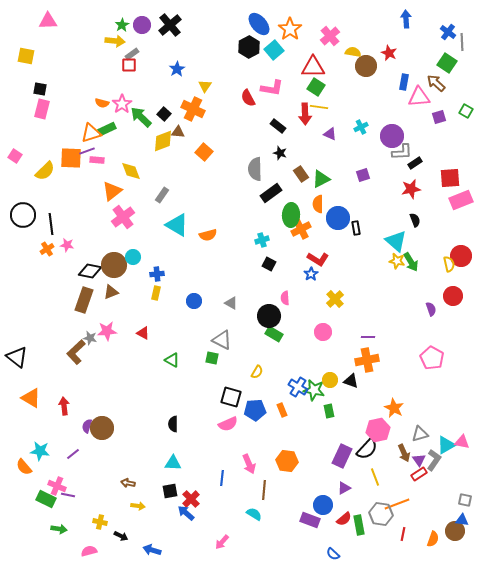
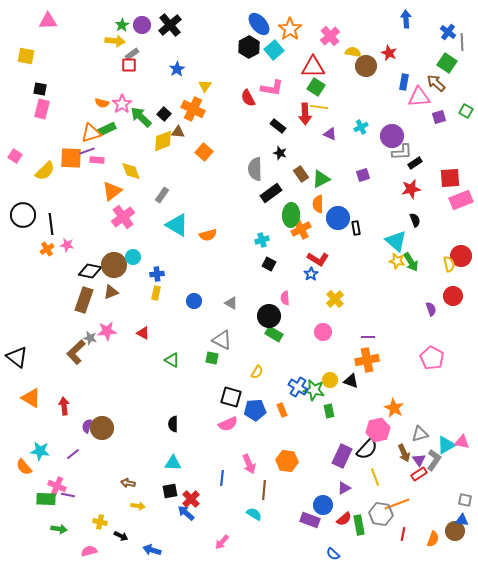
green rectangle at (46, 499): rotated 24 degrees counterclockwise
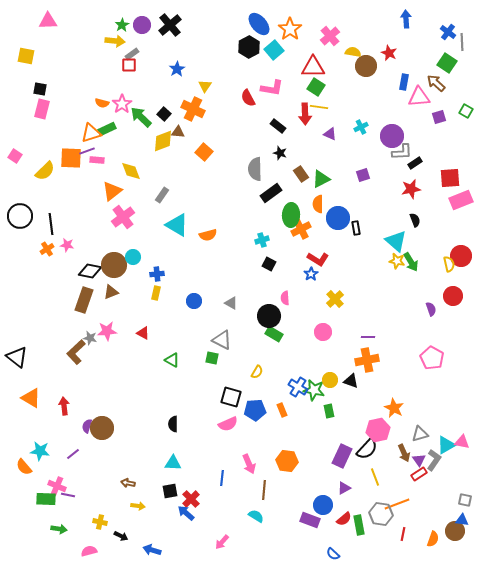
black circle at (23, 215): moved 3 px left, 1 px down
cyan semicircle at (254, 514): moved 2 px right, 2 px down
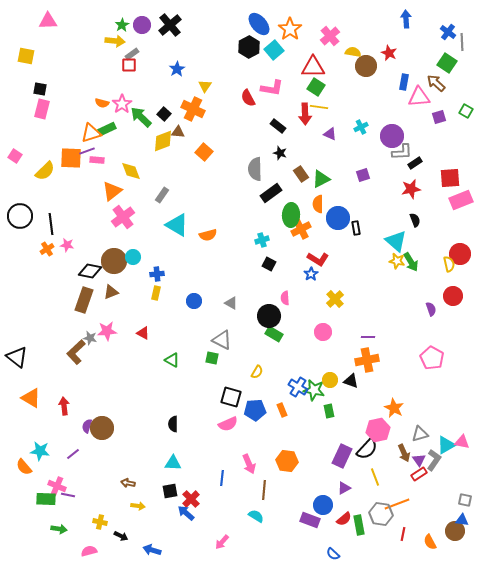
red circle at (461, 256): moved 1 px left, 2 px up
brown circle at (114, 265): moved 4 px up
orange semicircle at (433, 539): moved 3 px left, 3 px down; rotated 133 degrees clockwise
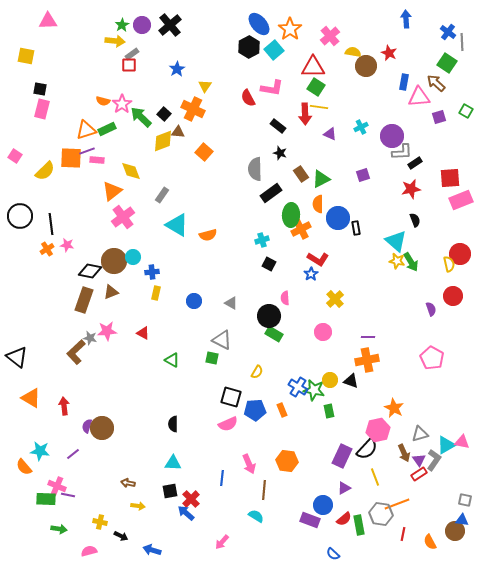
orange semicircle at (102, 103): moved 1 px right, 2 px up
orange triangle at (91, 133): moved 5 px left, 3 px up
blue cross at (157, 274): moved 5 px left, 2 px up
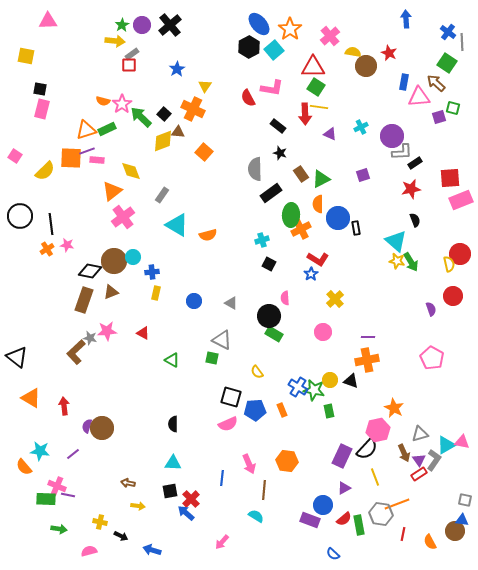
green square at (466, 111): moved 13 px left, 3 px up; rotated 16 degrees counterclockwise
yellow semicircle at (257, 372): rotated 112 degrees clockwise
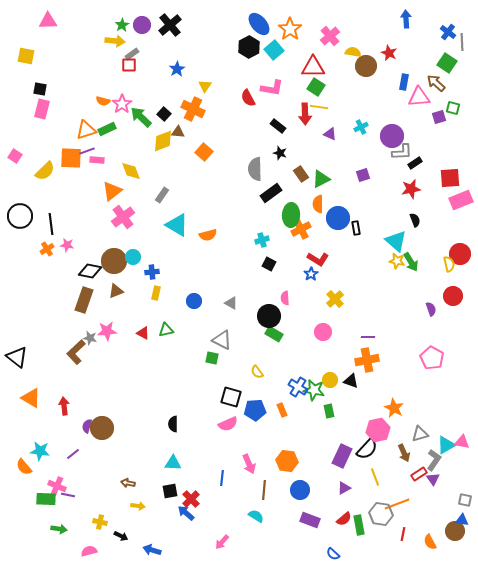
brown triangle at (111, 292): moved 5 px right, 1 px up
green triangle at (172, 360): moved 6 px left, 30 px up; rotated 42 degrees counterclockwise
purple triangle at (419, 460): moved 14 px right, 19 px down
blue circle at (323, 505): moved 23 px left, 15 px up
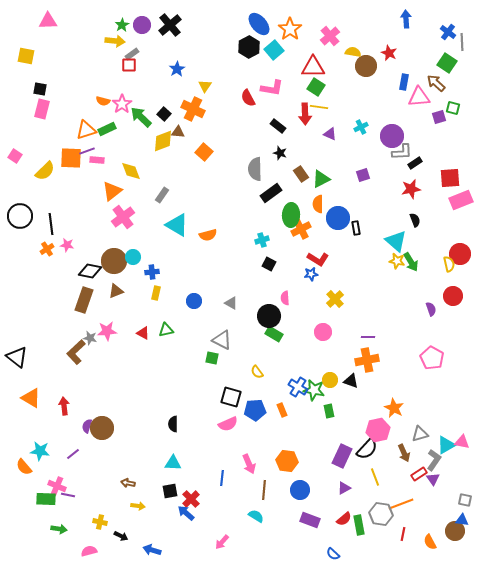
blue star at (311, 274): rotated 24 degrees clockwise
orange line at (397, 504): moved 4 px right
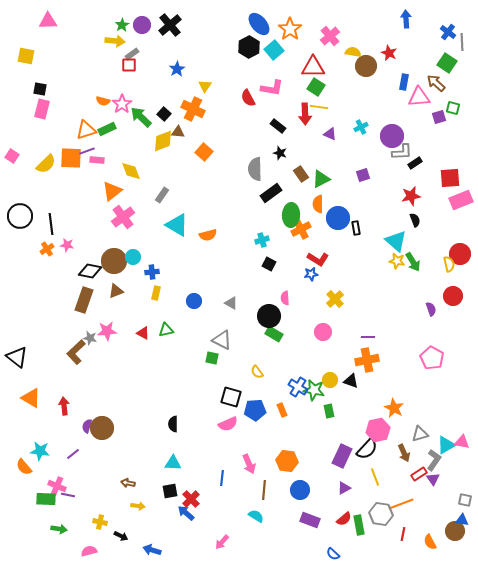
pink square at (15, 156): moved 3 px left
yellow semicircle at (45, 171): moved 1 px right, 7 px up
red star at (411, 189): moved 7 px down
green arrow at (411, 262): moved 2 px right
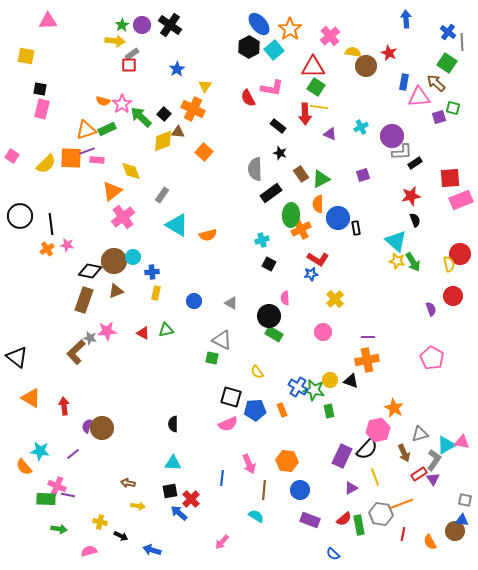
black cross at (170, 25): rotated 15 degrees counterclockwise
purple triangle at (344, 488): moved 7 px right
blue arrow at (186, 513): moved 7 px left
